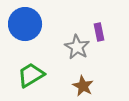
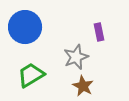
blue circle: moved 3 px down
gray star: moved 1 px left, 10 px down; rotated 20 degrees clockwise
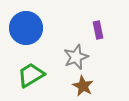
blue circle: moved 1 px right, 1 px down
purple rectangle: moved 1 px left, 2 px up
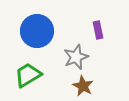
blue circle: moved 11 px right, 3 px down
green trapezoid: moved 3 px left
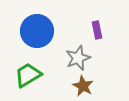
purple rectangle: moved 1 px left
gray star: moved 2 px right, 1 px down
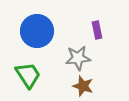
gray star: rotated 15 degrees clockwise
green trapezoid: rotated 88 degrees clockwise
brown star: rotated 10 degrees counterclockwise
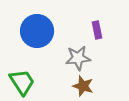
green trapezoid: moved 6 px left, 7 px down
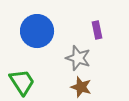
gray star: rotated 25 degrees clockwise
brown star: moved 2 px left, 1 px down
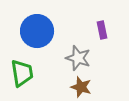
purple rectangle: moved 5 px right
green trapezoid: moved 9 px up; rotated 24 degrees clockwise
